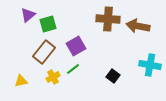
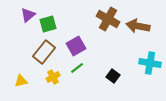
brown cross: rotated 25 degrees clockwise
cyan cross: moved 2 px up
green line: moved 4 px right, 1 px up
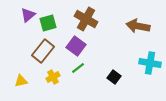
brown cross: moved 22 px left
green square: moved 1 px up
purple square: rotated 24 degrees counterclockwise
brown rectangle: moved 1 px left, 1 px up
green line: moved 1 px right
black square: moved 1 px right, 1 px down
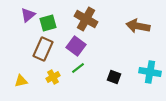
brown rectangle: moved 2 px up; rotated 15 degrees counterclockwise
cyan cross: moved 9 px down
black square: rotated 16 degrees counterclockwise
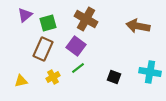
purple triangle: moved 3 px left
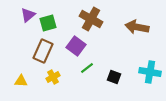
purple triangle: moved 3 px right
brown cross: moved 5 px right
brown arrow: moved 1 px left, 1 px down
brown rectangle: moved 2 px down
green line: moved 9 px right
yellow triangle: rotated 16 degrees clockwise
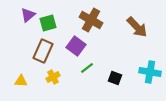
brown cross: moved 1 px down
brown arrow: rotated 145 degrees counterclockwise
black square: moved 1 px right, 1 px down
